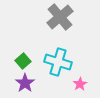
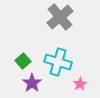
purple star: moved 7 px right
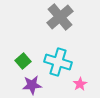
purple star: moved 2 px down; rotated 30 degrees clockwise
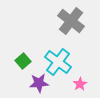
gray cross: moved 11 px right, 4 px down; rotated 12 degrees counterclockwise
cyan cross: rotated 20 degrees clockwise
purple star: moved 7 px right, 2 px up
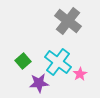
gray cross: moved 3 px left
pink star: moved 10 px up
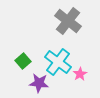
purple star: rotated 12 degrees clockwise
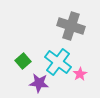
gray cross: moved 3 px right, 5 px down; rotated 20 degrees counterclockwise
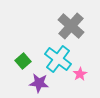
gray cross: rotated 24 degrees clockwise
cyan cross: moved 3 px up
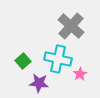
cyan cross: rotated 24 degrees counterclockwise
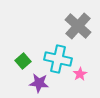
gray cross: moved 7 px right
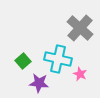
gray cross: moved 2 px right, 2 px down
pink star: rotated 16 degrees counterclockwise
